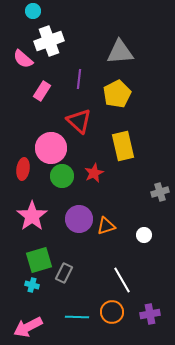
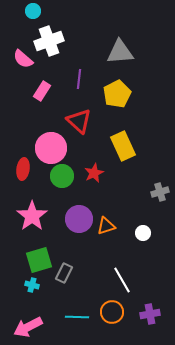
yellow rectangle: rotated 12 degrees counterclockwise
white circle: moved 1 px left, 2 px up
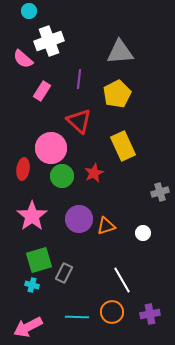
cyan circle: moved 4 px left
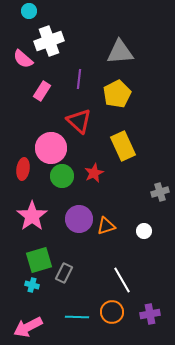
white circle: moved 1 px right, 2 px up
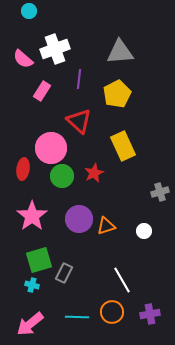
white cross: moved 6 px right, 8 px down
pink arrow: moved 2 px right, 3 px up; rotated 12 degrees counterclockwise
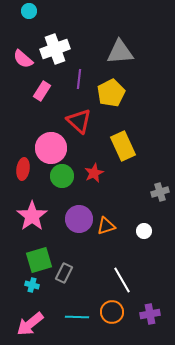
yellow pentagon: moved 6 px left, 1 px up
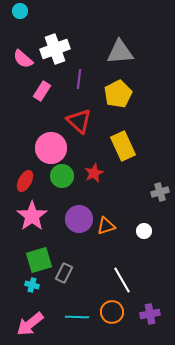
cyan circle: moved 9 px left
yellow pentagon: moved 7 px right, 1 px down
red ellipse: moved 2 px right, 12 px down; rotated 20 degrees clockwise
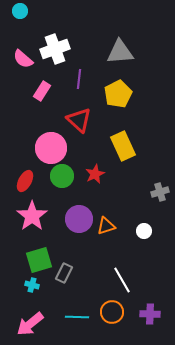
red triangle: moved 1 px up
red star: moved 1 px right, 1 px down
purple cross: rotated 12 degrees clockwise
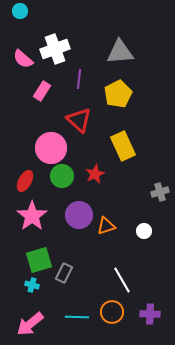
purple circle: moved 4 px up
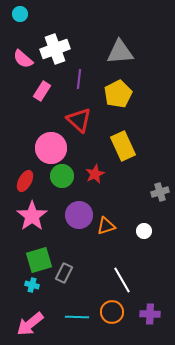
cyan circle: moved 3 px down
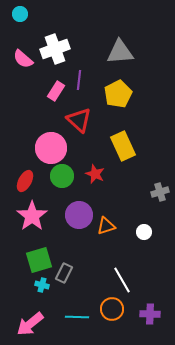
purple line: moved 1 px down
pink rectangle: moved 14 px right
red star: rotated 24 degrees counterclockwise
white circle: moved 1 px down
cyan cross: moved 10 px right
orange circle: moved 3 px up
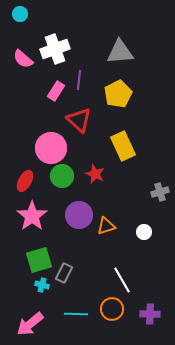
cyan line: moved 1 px left, 3 px up
